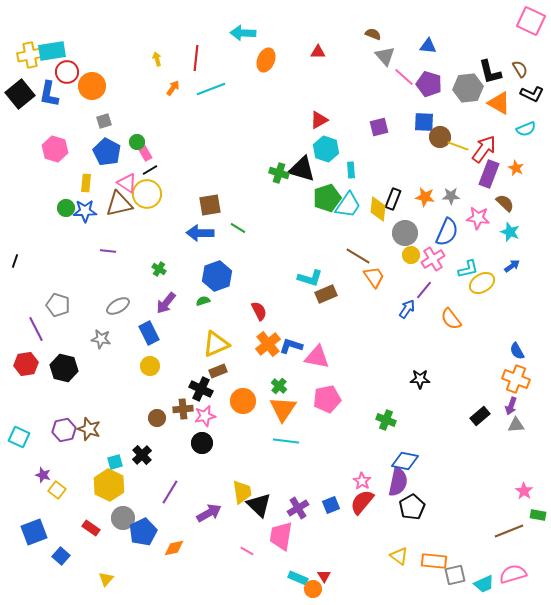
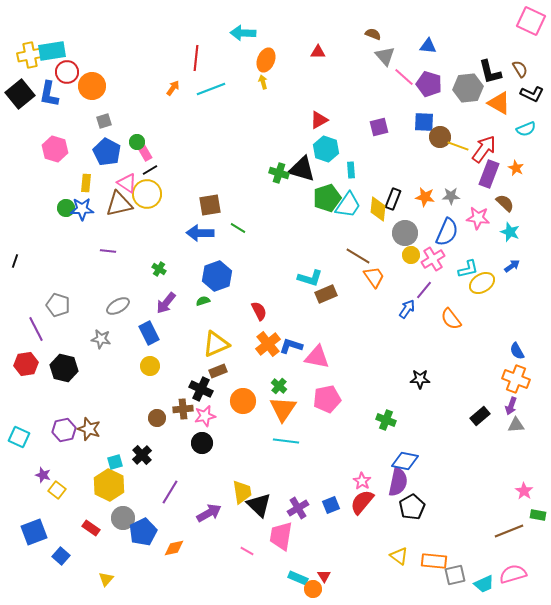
yellow arrow at (157, 59): moved 106 px right, 23 px down
blue star at (85, 211): moved 3 px left, 2 px up
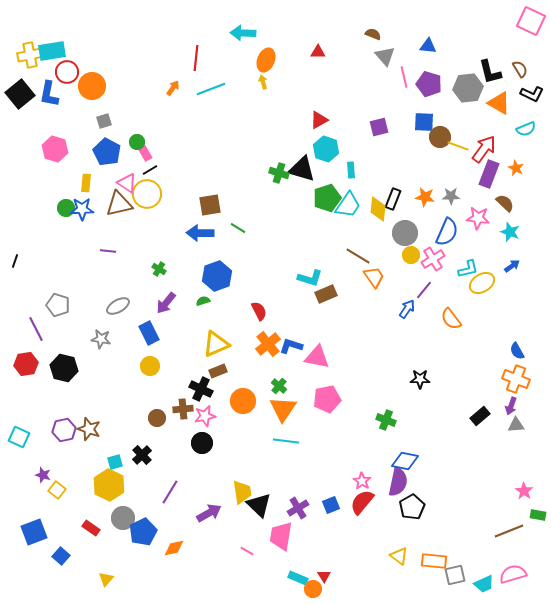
pink line at (404, 77): rotated 35 degrees clockwise
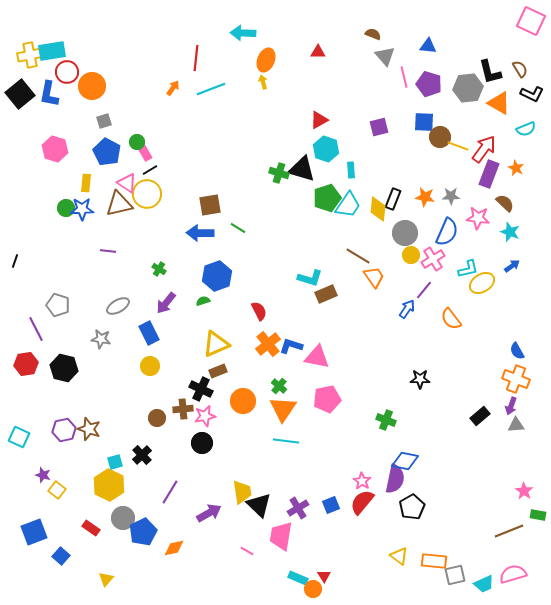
purple semicircle at (398, 482): moved 3 px left, 3 px up
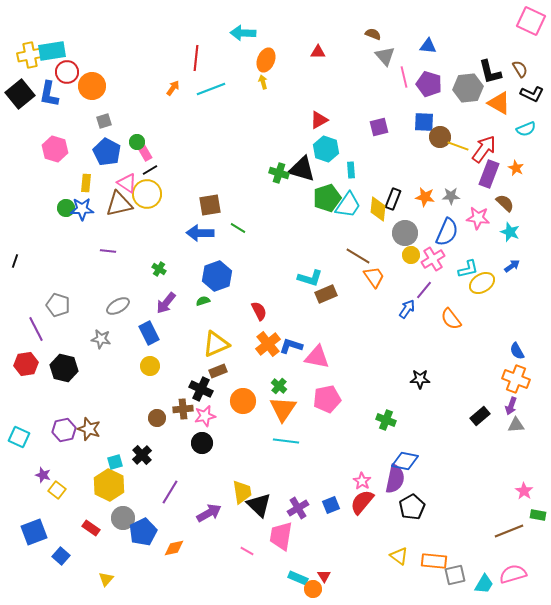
cyan trapezoid at (484, 584): rotated 35 degrees counterclockwise
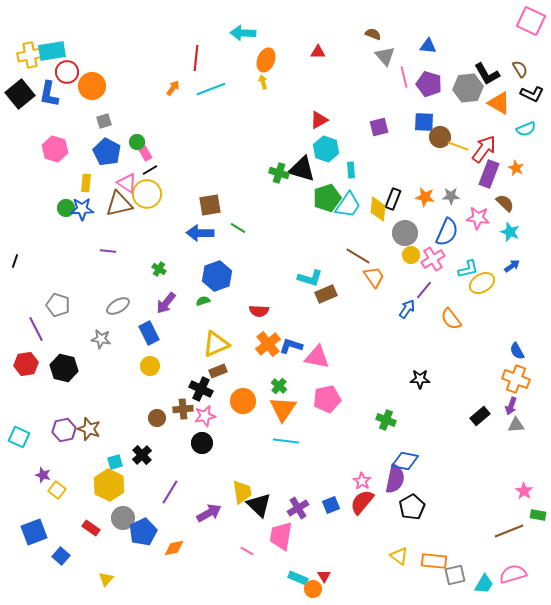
black L-shape at (490, 72): moved 3 px left, 2 px down; rotated 16 degrees counterclockwise
red semicircle at (259, 311): rotated 120 degrees clockwise
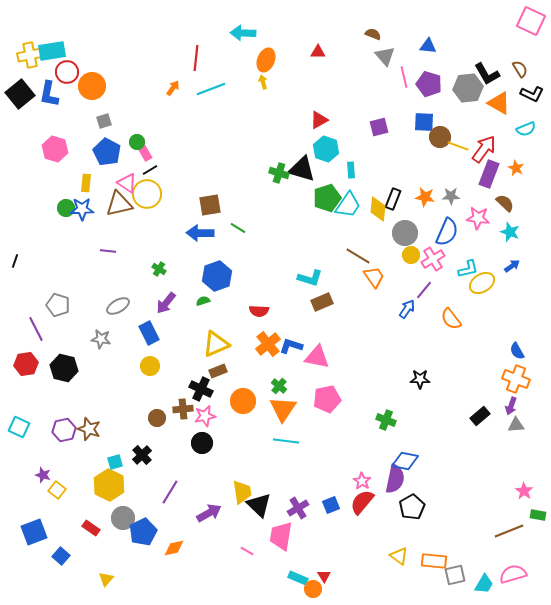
brown rectangle at (326, 294): moved 4 px left, 8 px down
cyan square at (19, 437): moved 10 px up
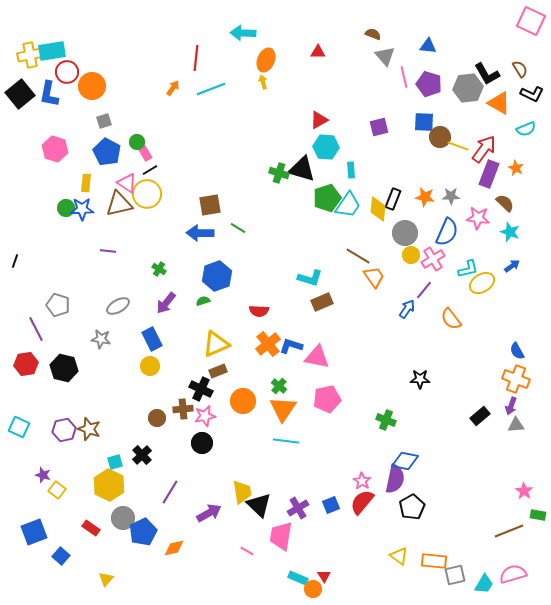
cyan hexagon at (326, 149): moved 2 px up; rotated 15 degrees counterclockwise
blue rectangle at (149, 333): moved 3 px right, 6 px down
